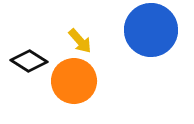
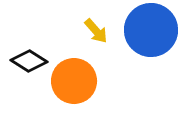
yellow arrow: moved 16 px right, 10 px up
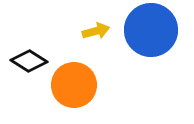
yellow arrow: rotated 64 degrees counterclockwise
orange circle: moved 4 px down
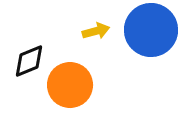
black diamond: rotated 54 degrees counterclockwise
orange circle: moved 4 px left
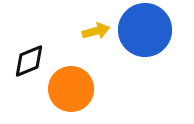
blue circle: moved 6 px left
orange circle: moved 1 px right, 4 px down
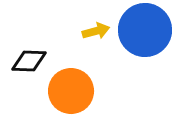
black diamond: rotated 24 degrees clockwise
orange circle: moved 2 px down
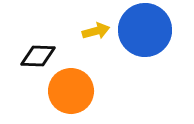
black diamond: moved 9 px right, 5 px up
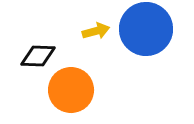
blue circle: moved 1 px right, 1 px up
orange circle: moved 1 px up
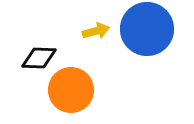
blue circle: moved 1 px right
black diamond: moved 1 px right, 2 px down
